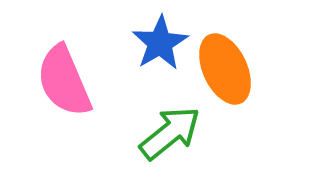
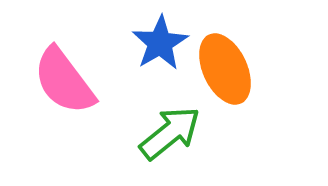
pink semicircle: rotated 14 degrees counterclockwise
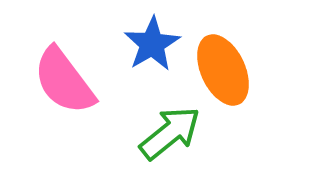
blue star: moved 8 px left, 1 px down
orange ellipse: moved 2 px left, 1 px down
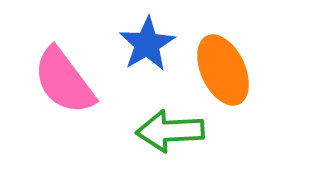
blue star: moved 5 px left
green arrow: moved 2 px up; rotated 144 degrees counterclockwise
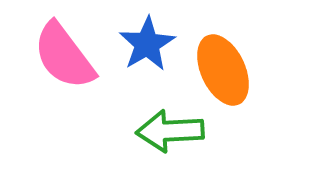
pink semicircle: moved 25 px up
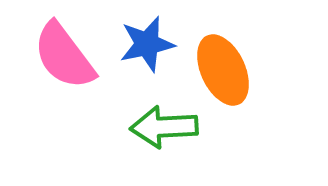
blue star: rotated 18 degrees clockwise
green arrow: moved 6 px left, 4 px up
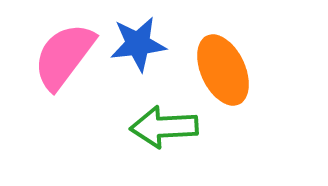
blue star: moved 9 px left; rotated 6 degrees clockwise
pink semicircle: rotated 74 degrees clockwise
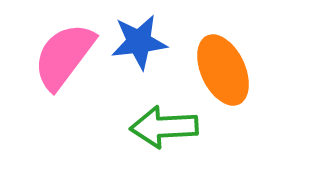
blue star: moved 1 px right, 2 px up
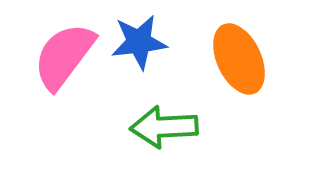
orange ellipse: moved 16 px right, 11 px up
